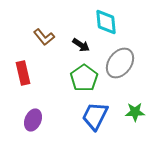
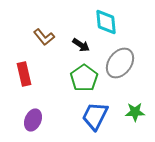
red rectangle: moved 1 px right, 1 px down
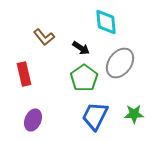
black arrow: moved 3 px down
green star: moved 1 px left, 2 px down
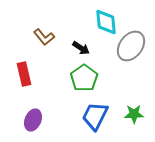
gray ellipse: moved 11 px right, 17 px up
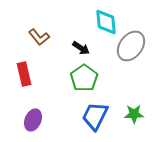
brown L-shape: moved 5 px left
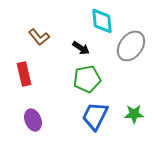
cyan diamond: moved 4 px left, 1 px up
green pentagon: moved 3 px right, 1 px down; rotated 24 degrees clockwise
purple ellipse: rotated 45 degrees counterclockwise
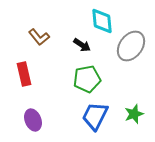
black arrow: moved 1 px right, 3 px up
green star: rotated 18 degrees counterclockwise
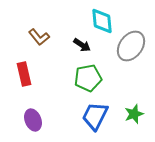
green pentagon: moved 1 px right, 1 px up
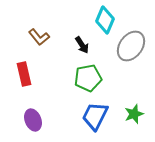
cyan diamond: moved 3 px right, 1 px up; rotated 28 degrees clockwise
black arrow: rotated 24 degrees clockwise
